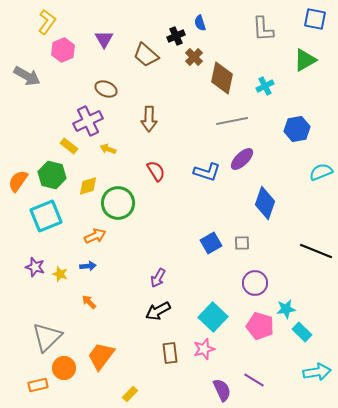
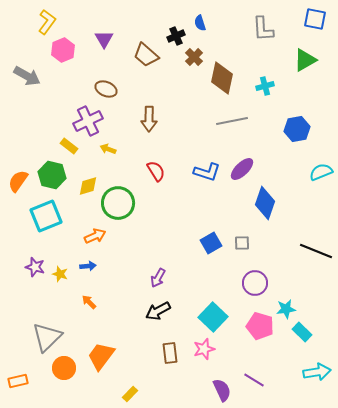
cyan cross at (265, 86): rotated 12 degrees clockwise
purple ellipse at (242, 159): moved 10 px down
orange rectangle at (38, 385): moved 20 px left, 4 px up
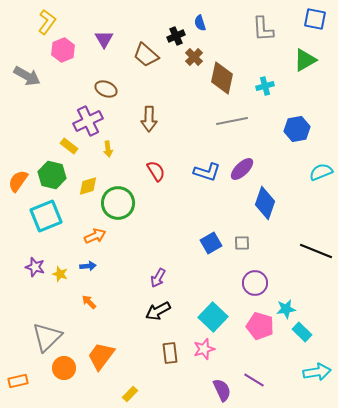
yellow arrow at (108, 149): rotated 119 degrees counterclockwise
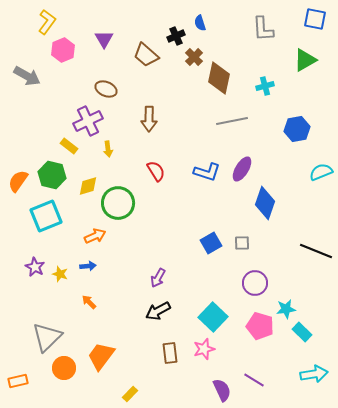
brown diamond at (222, 78): moved 3 px left
purple ellipse at (242, 169): rotated 15 degrees counterclockwise
purple star at (35, 267): rotated 12 degrees clockwise
cyan arrow at (317, 372): moved 3 px left, 2 px down
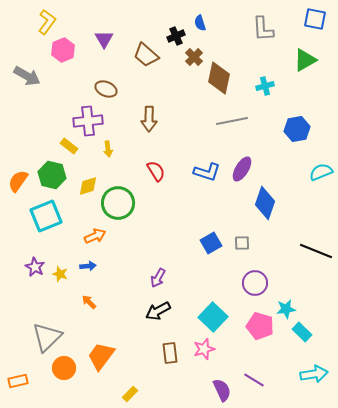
purple cross at (88, 121): rotated 20 degrees clockwise
